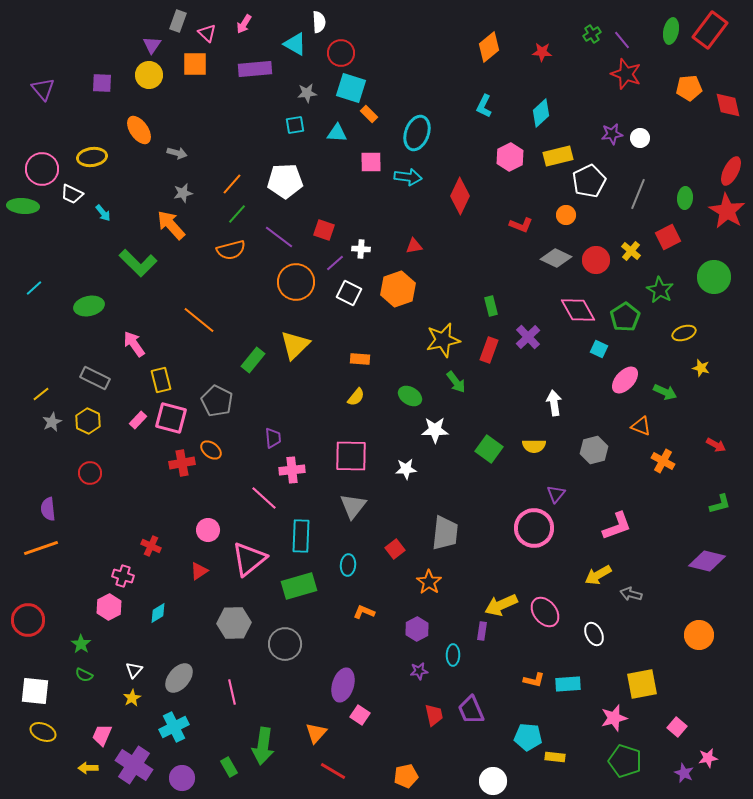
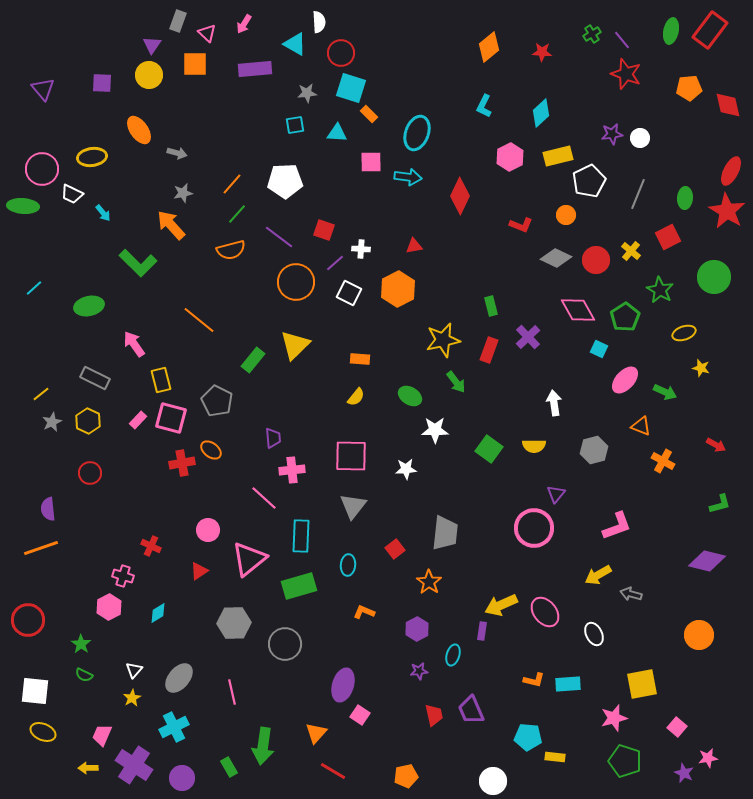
orange hexagon at (398, 289): rotated 8 degrees counterclockwise
cyan ellipse at (453, 655): rotated 15 degrees clockwise
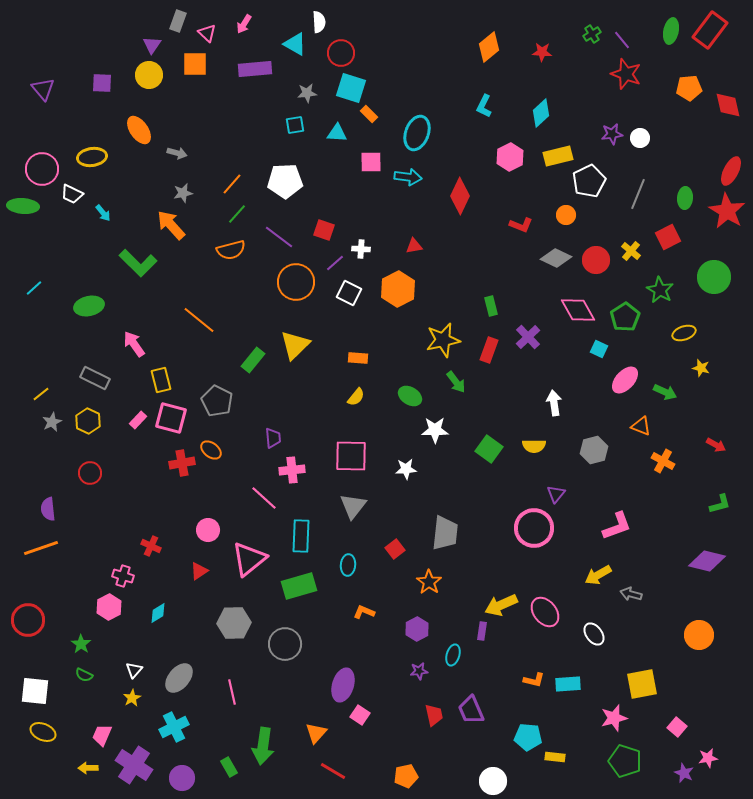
orange rectangle at (360, 359): moved 2 px left, 1 px up
white ellipse at (594, 634): rotated 10 degrees counterclockwise
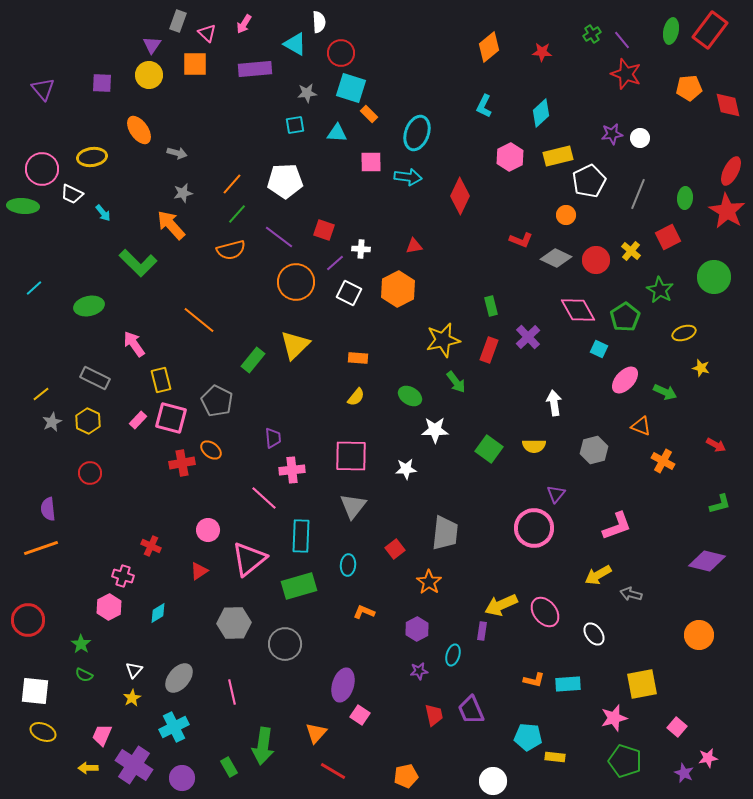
red L-shape at (521, 225): moved 15 px down
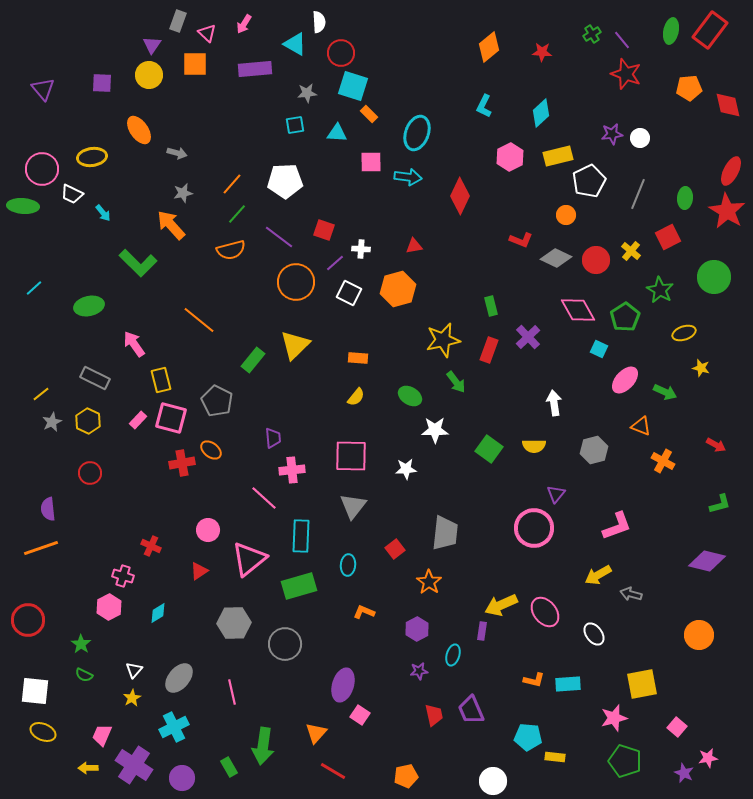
cyan square at (351, 88): moved 2 px right, 2 px up
orange hexagon at (398, 289): rotated 12 degrees clockwise
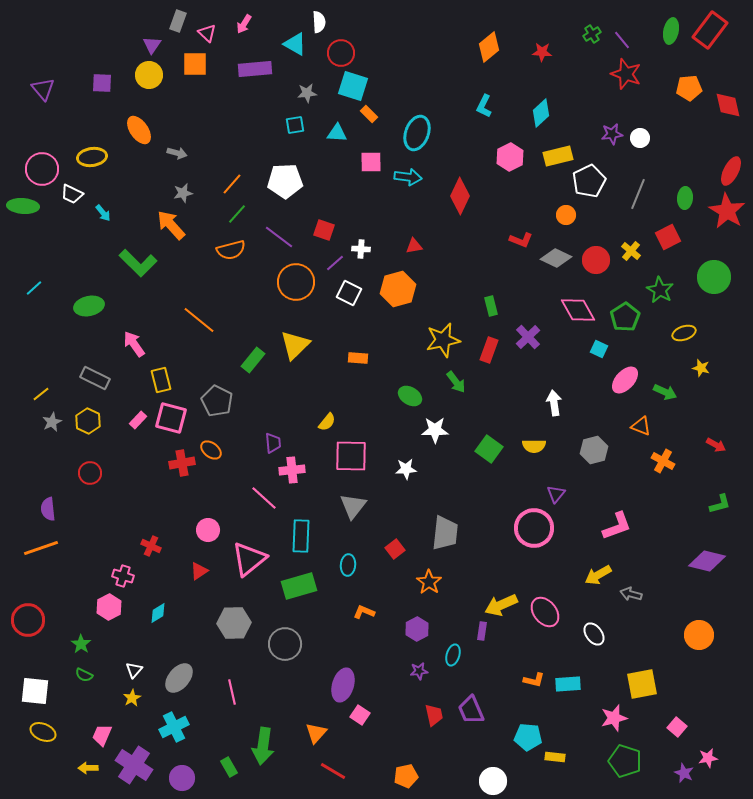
yellow semicircle at (356, 397): moved 29 px left, 25 px down
purple trapezoid at (273, 438): moved 5 px down
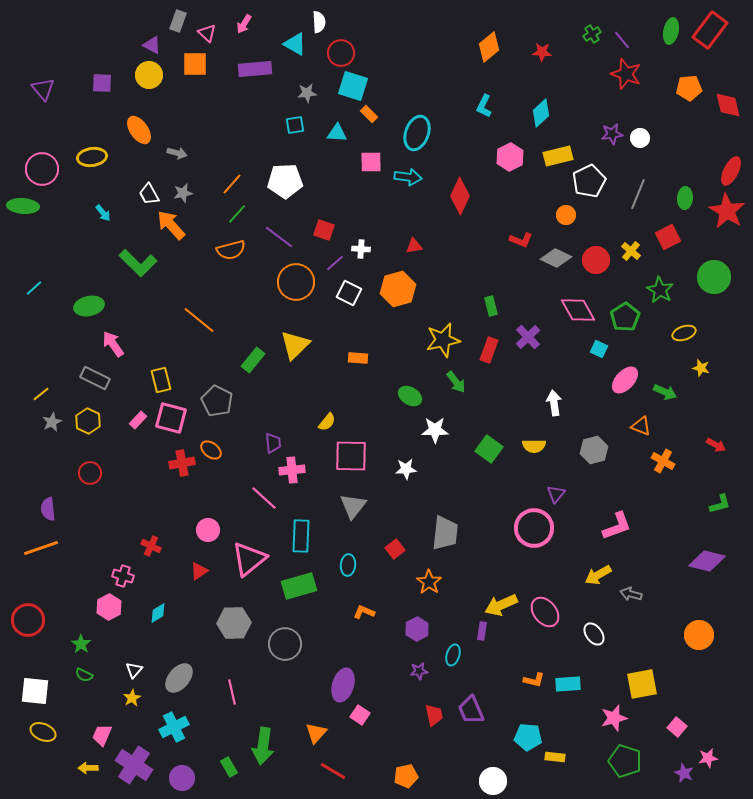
purple triangle at (152, 45): rotated 36 degrees counterclockwise
white trapezoid at (72, 194): moved 77 px right; rotated 35 degrees clockwise
pink arrow at (134, 344): moved 21 px left
